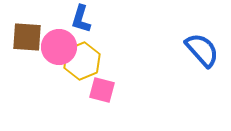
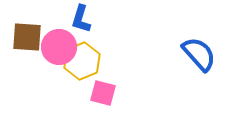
blue semicircle: moved 3 px left, 4 px down
pink square: moved 1 px right, 3 px down
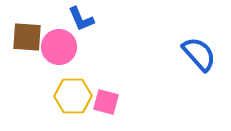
blue L-shape: rotated 40 degrees counterclockwise
yellow hexagon: moved 9 px left, 35 px down; rotated 21 degrees clockwise
pink square: moved 3 px right, 9 px down
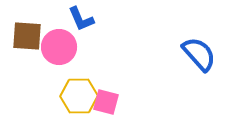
brown square: moved 1 px up
yellow hexagon: moved 6 px right
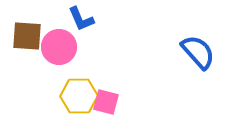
blue semicircle: moved 1 px left, 2 px up
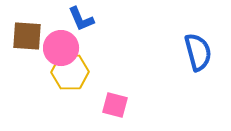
pink circle: moved 2 px right, 1 px down
blue semicircle: rotated 27 degrees clockwise
yellow hexagon: moved 9 px left, 24 px up
pink square: moved 9 px right, 3 px down
